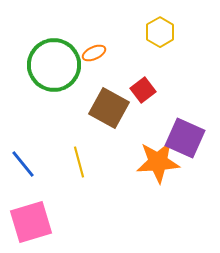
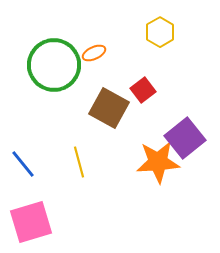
purple square: rotated 27 degrees clockwise
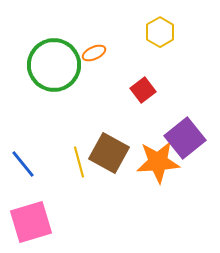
brown square: moved 45 px down
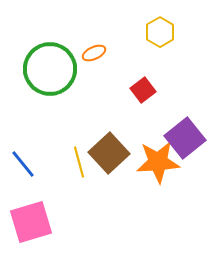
green circle: moved 4 px left, 4 px down
brown square: rotated 18 degrees clockwise
